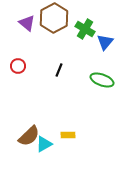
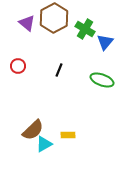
brown semicircle: moved 4 px right, 6 px up
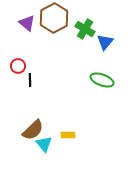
black line: moved 29 px left, 10 px down; rotated 24 degrees counterclockwise
cyan triangle: rotated 42 degrees counterclockwise
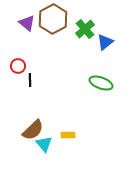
brown hexagon: moved 1 px left, 1 px down
green cross: rotated 18 degrees clockwise
blue triangle: rotated 12 degrees clockwise
green ellipse: moved 1 px left, 3 px down
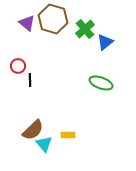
brown hexagon: rotated 16 degrees counterclockwise
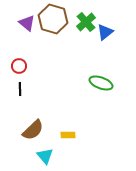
green cross: moved 1 px right, 7 px up
blue triangle: moved 10 px up
red circle: moved 1 px right
black line: moved 10 px left, 9 px down
cyan triangle: moved 1 px right, 12 px down
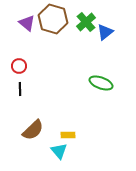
cyan triangle: moved 14 px right, 5 px up
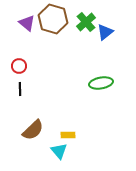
green ellipse: rotated 30 degrees counterclockwise
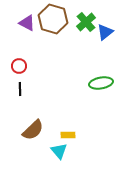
purple triangle: rotated 12 degrees counterclockwise
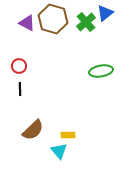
blue triangle: moved 19 px up
green ellipse: moved 12 px up
